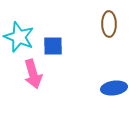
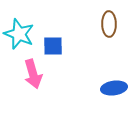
cyan star: moved 3 px up
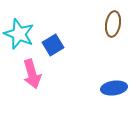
brown ellipse: moved 4 px right; rotated 10 degrees clockwise
blue square: moved 1 px up; rotated 30 degrees counterclockwise
pink arrow: moved 1 px left
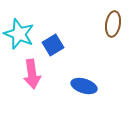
pink arrow: rotated 8 degrees clockwise
blue ellipse: moved 30 px left, 2 px up; rotated 25 degrees clockwise
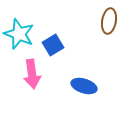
brown ellipse: moved 4 px left, 3 px up
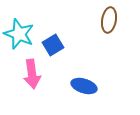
brown ellipse: moved 1 px up
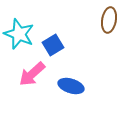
pink arrow: rotated 56 degrees clockwise
blue ellipse: moved 13 px left
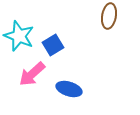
brown ellipse: moved 4 px up
cyan star: moved 2 px down
blue ellipse: moved 2 px left, 3 px down
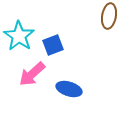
cyan star: rotated 12 degrees clockwise
blue square: rotated 10 degrees clockwise
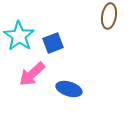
blue square: moved 2 px up
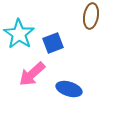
brown ellipse: moved 18 px left
cyan star: moved 2 px up
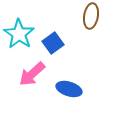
blue square: rotated 15 degrees counterclockwise
